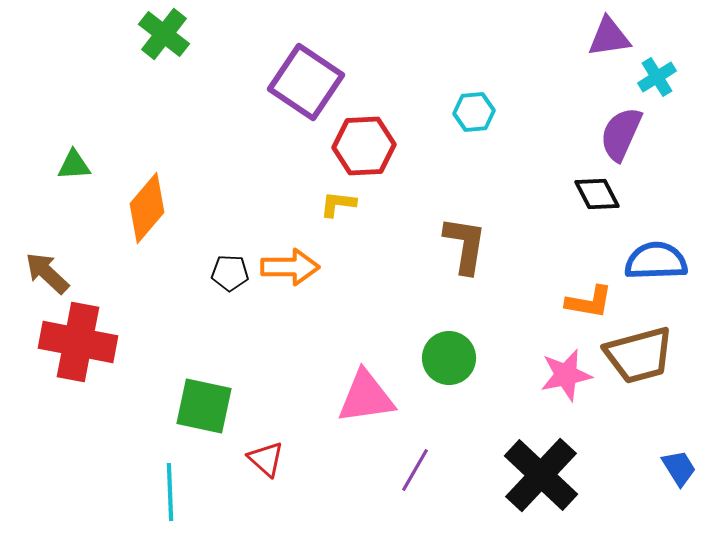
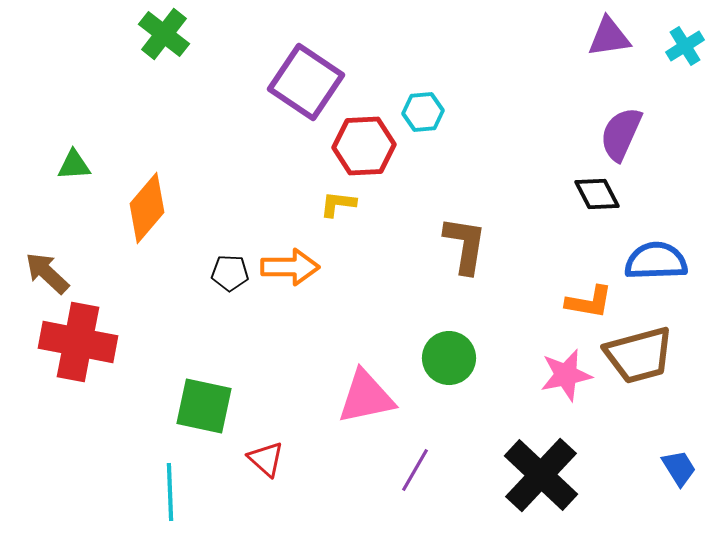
cyan cross: moved 28 px right, 31 px up
cyan hexagon: moved 51 px left
pink triangle: rotated 4 degrees counterclockwise
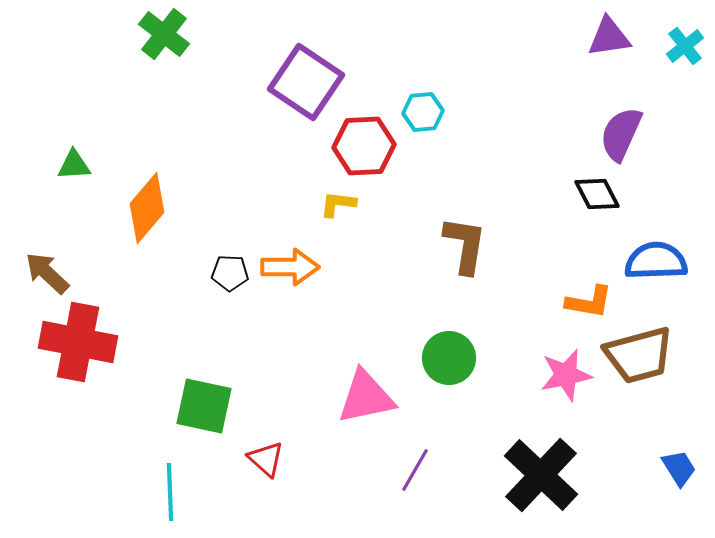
cyan cross: rotated 6 degrees counterclockwise
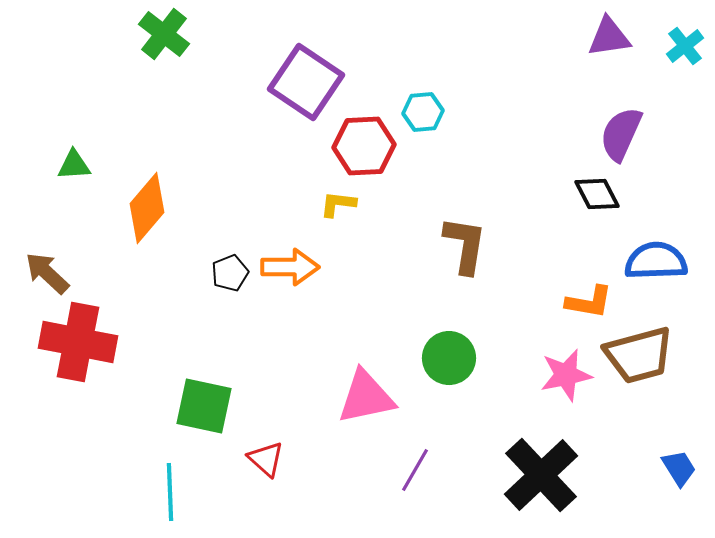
black pentagon: rotated 24 degrees counterclockwise
black cross: rotated 4 degrees clockwise
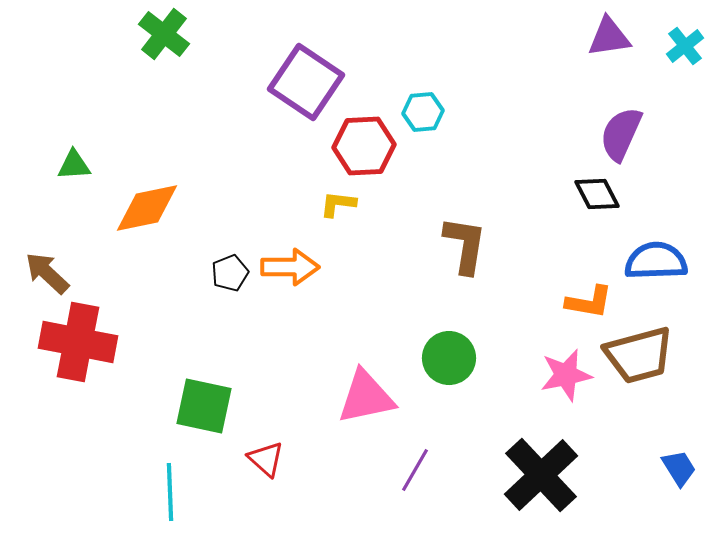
orange diamond: rotated 38 degrees clockwise
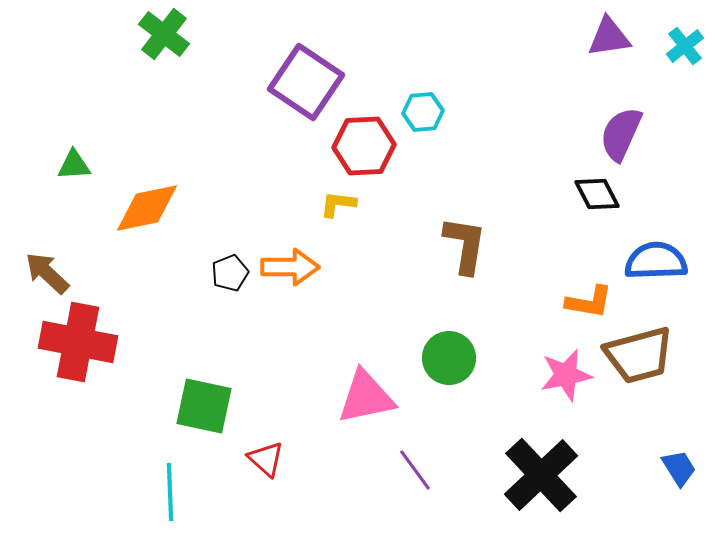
purple line: rotated 66 degrees counterclockwise
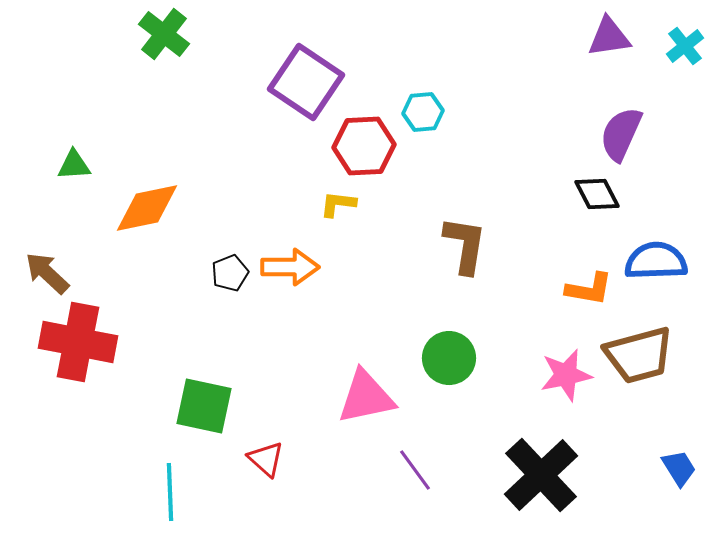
orange L-shape: moved 13 px up
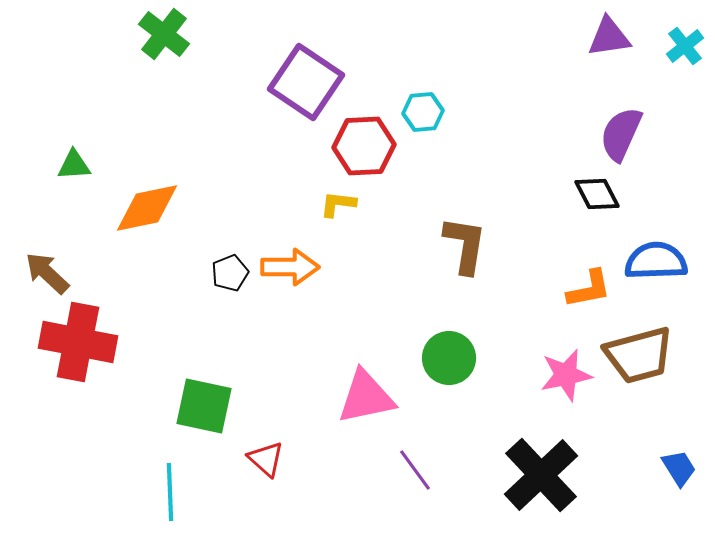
orange L-shape: rotated 21 degrees counterclockwise
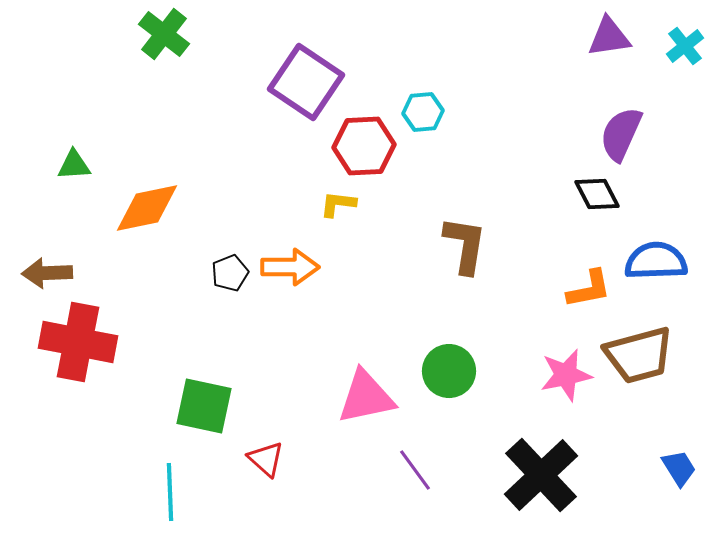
brown arrow: rotated 45 degrees counterclockwise
green circle: moved 13 px down
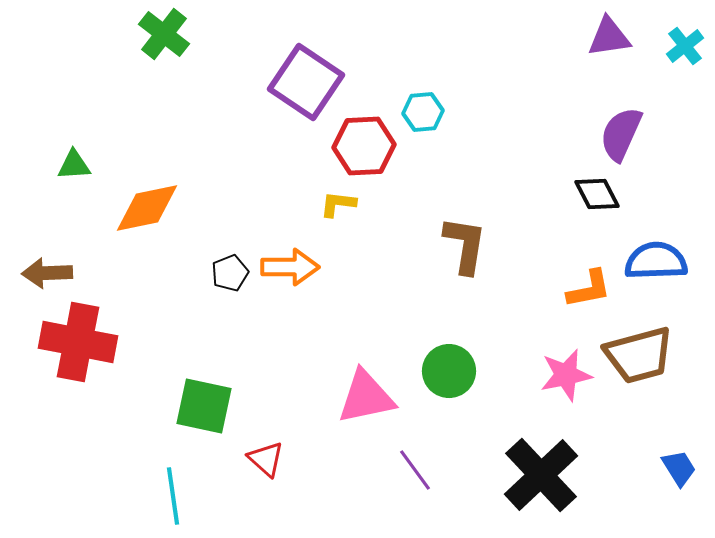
cyan line: moved 3 px right, 4 px down; rotated 6 degrees counterclockwise
